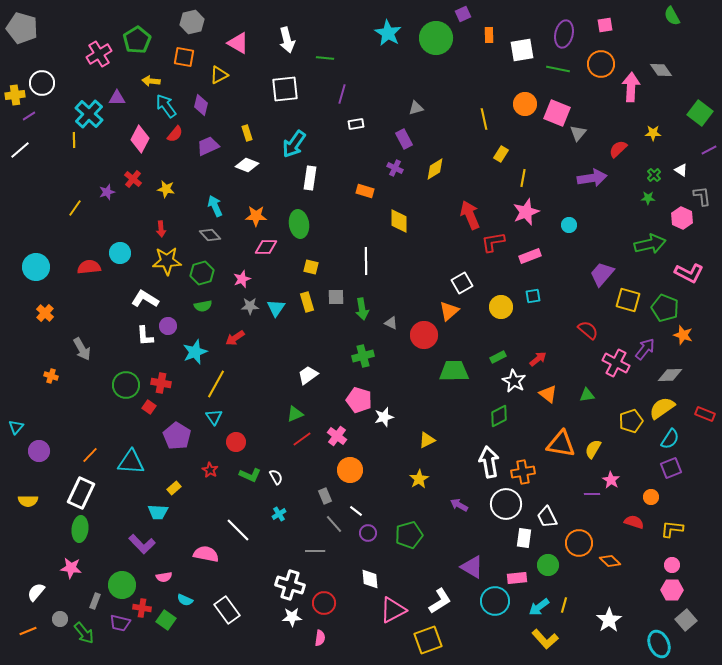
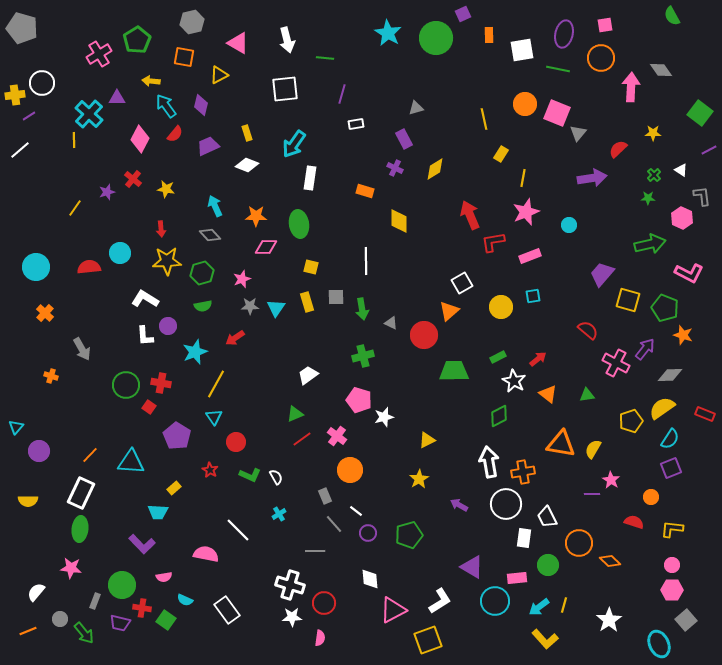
orange circle at (601, 64): moved 6 px up
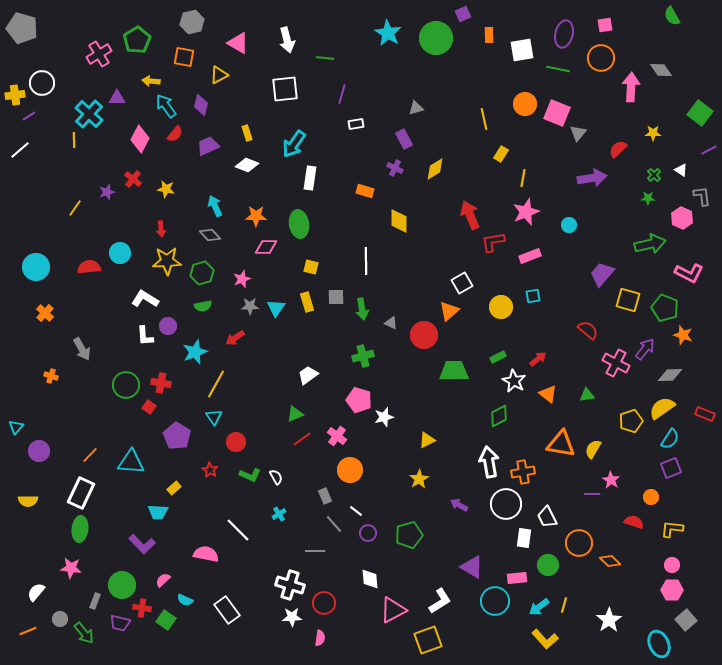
pink semicircle at (164, 577): moved 1 px left, 3 px down; rotated 147 degrees clockwise
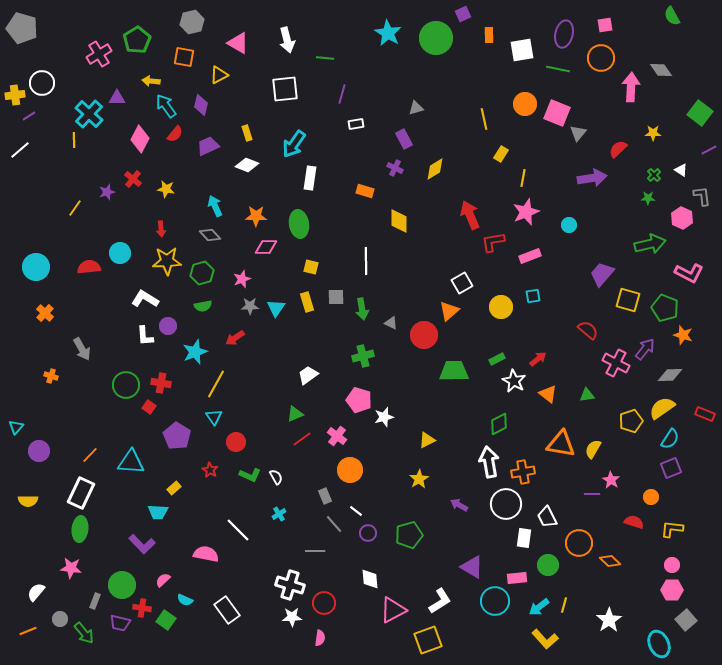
green rectangle at (498, 357): moved 1 px left, 2 px down
green diamond at (499, 416): moved 8 px down
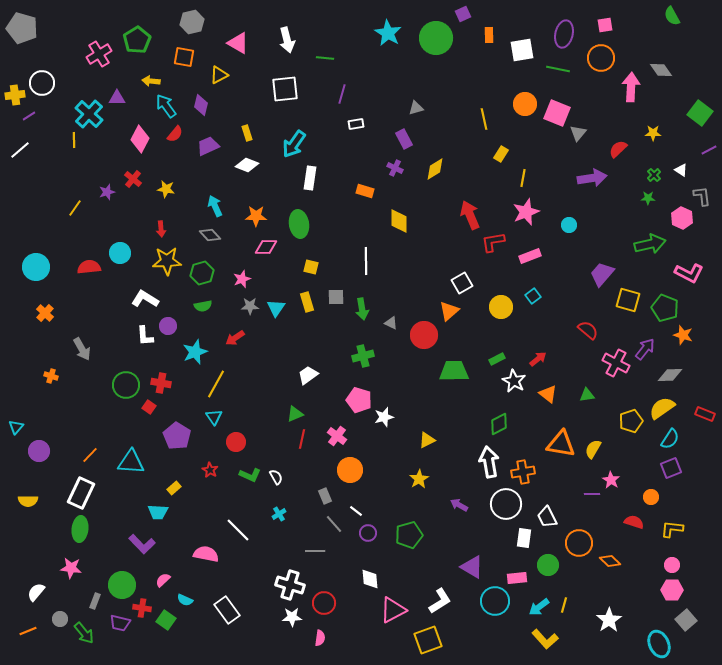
cyan square at (533, 296): rotated 28 degrees counterclockwise
red line at (302, 439): rotated 42 degrees counterclockwise
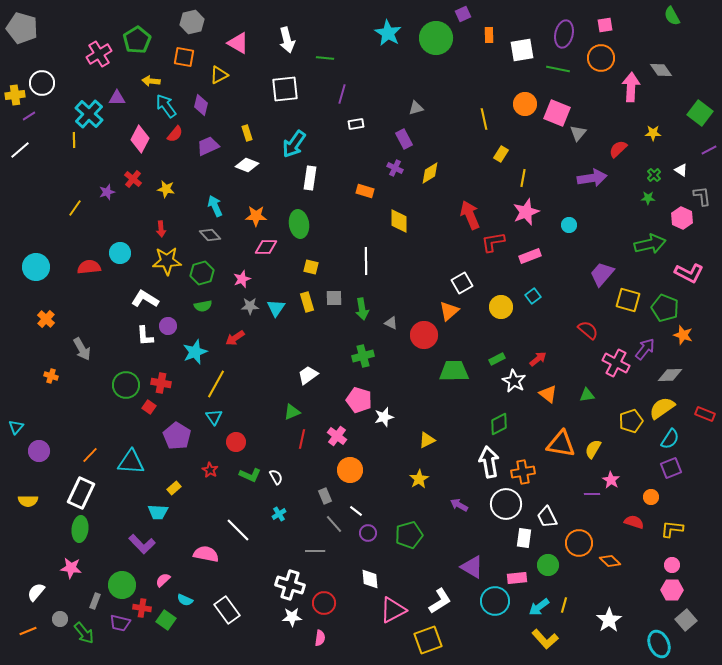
yellow diamond at (435, 169): moved 5 px left, 4 px down
gray square at (336, 297): moved 2 px left, 1 px down
orange cross at (45, 313): moved 1 px right, 6 px down
green triangle at (295, 414): moved 3 px left, 2 px up
